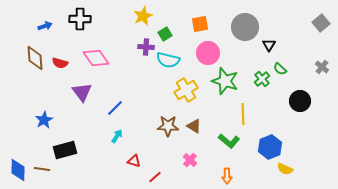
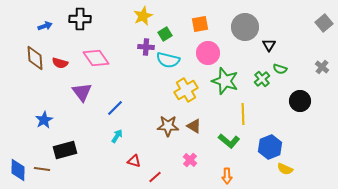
gray square: moved 3 px right
green semicircle: rotated 24 degrees counterclockwise
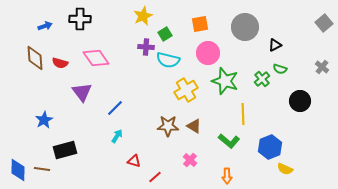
black triangle: moved 6 px right; rotated 32 degrees clockwise
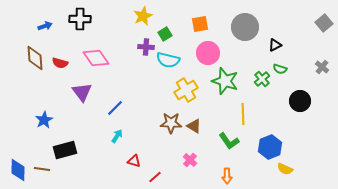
brown star: moved 3 px right, 3 px up
green L-shape: rotated 15 degrees clockwise
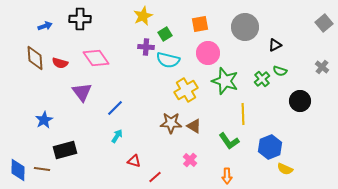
green semicircle: moved 2 px down
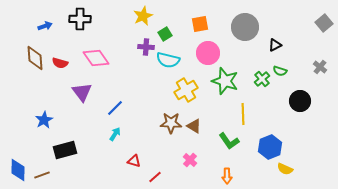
gray cross: moved 2 px left
cyan arrow: moved 2 px left, 2 px up
brown line: moved 6 px down; rotated 28 degrees counterclockwise
